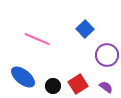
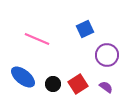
blue square: rotated 18 degrees clockwise
black circle: moved 2 px up
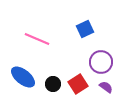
purple circle: moved 6 px left, 7 px down
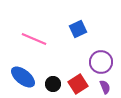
blue square: moved 7 px left
pink line: moved 3 px left
purple semicircle: moved 1 px left; rotated 32 degrees clockwise
